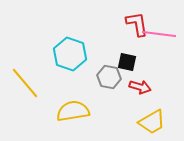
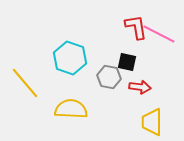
red L-shape: moved 1 px left, 3 px down
pink line: rotated 20 degrees clockwise
cyan hexagon: moved 4 px down
red arrow: rotated 10 degrees counterclockwise
yellow semicircle: moved 2 px left, 2 px up; rotated 12 degrees clockwise
yellow trapezoid: rotated 120 degrees clockwise
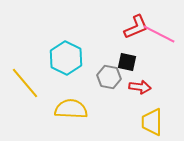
red L-shape: rotated 76 degrees clockwise
cyan hexagon: moved 4 px left; rotated 8 degrees clockwise
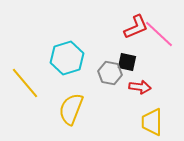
pink line: rotated 16 degrees clockwise
cyan hexagon: moved 1 px right; rotated 16 degrees clockwise
gray hexagon: moved 1 px right, 4 px up
yellow semicircle: rotated 72 degrees counterclockwise
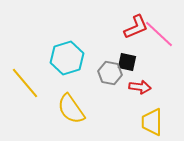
yellow semicircle: rotated 56 degrees counterclockwise
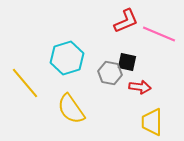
red L-shape: moved 10 px left, 6 px up
pink line: rotated 20 degrees counterclockwise
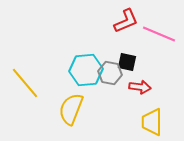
cyan hexagon: moved 19 px right, 12 px down; rotated 12 degrees clockwise
yellow semicircle: rotated 56 degrees clockwise
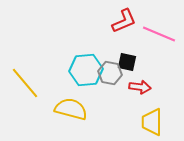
red L-shape: moved 2 px left
yellow semicircle: rotated 84 degrees clockwise
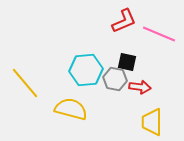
gray hexagon: moved 5 px right, 6 px down
